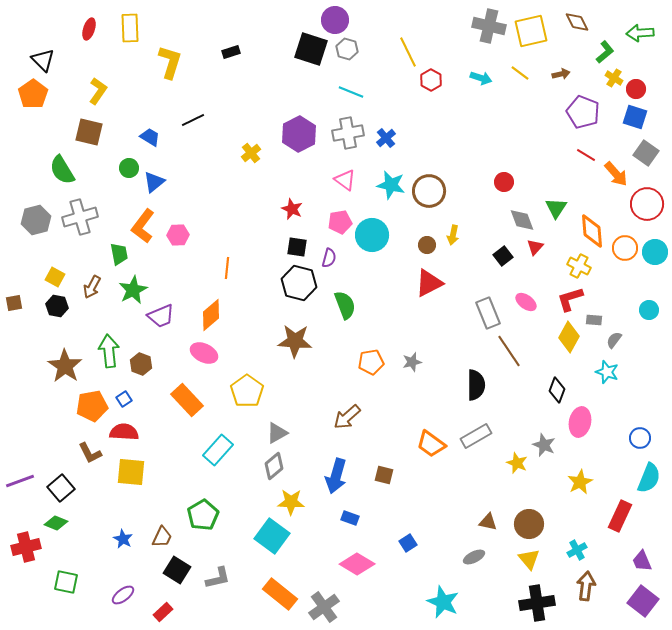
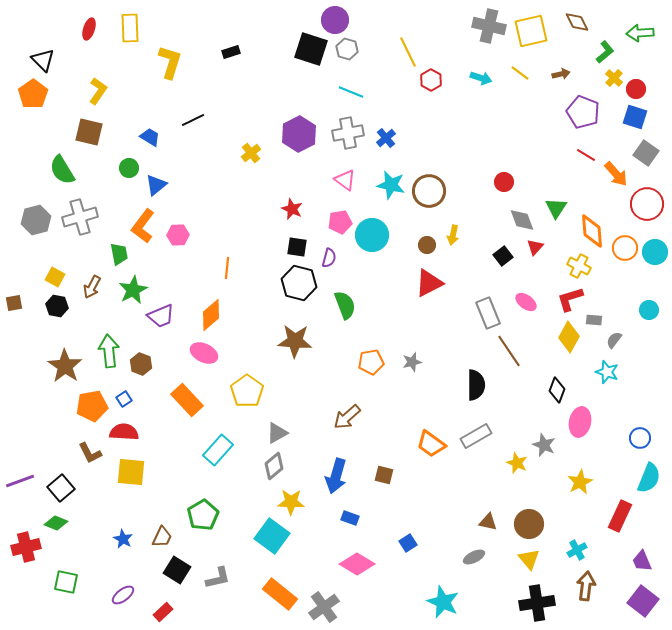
yellow cross at (614, 78): rotated 12 degrees clockwise
blue triangle at (154, 182): moved 2 px right, 3 px down
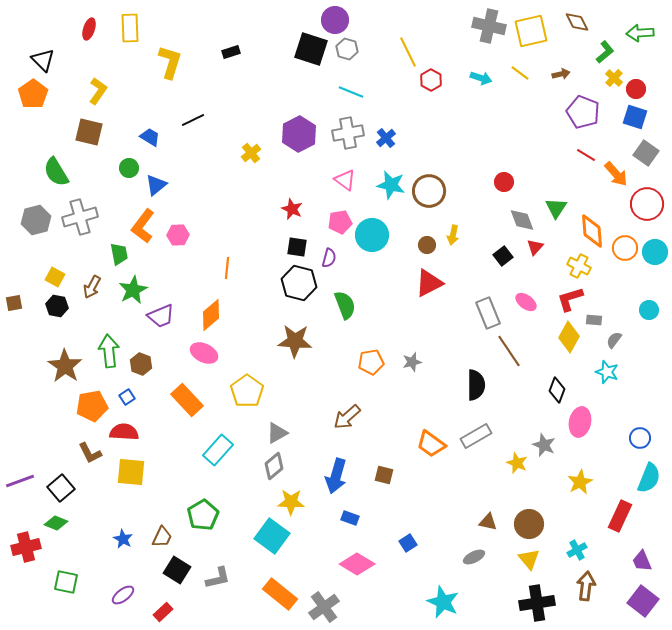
green semicircle at (62, 170): moved 6 px left, 2 px down
blue square at (124, 399): moved 3 px right, 2 px up
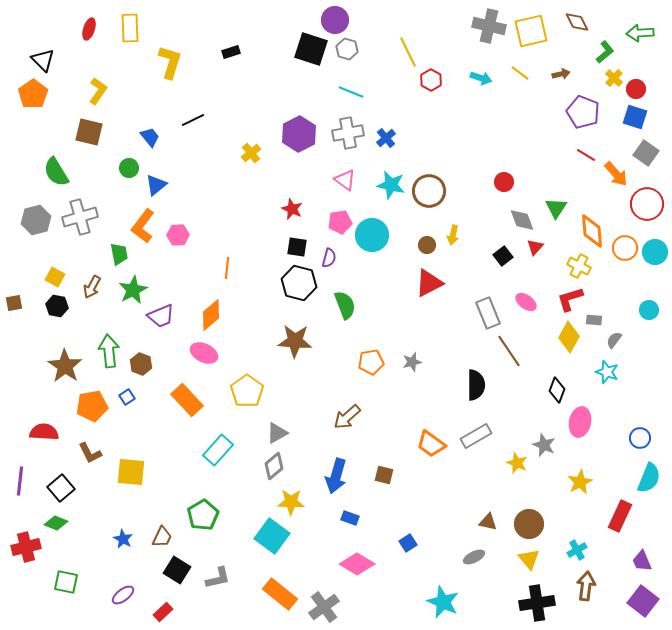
blue trapezoid at (150, 137): rotated 20 degrees clockwise
red semicircle at (124, 432): moved 80 px left
purple line at (20, 481): rotated 64 degrees counterclockwise
